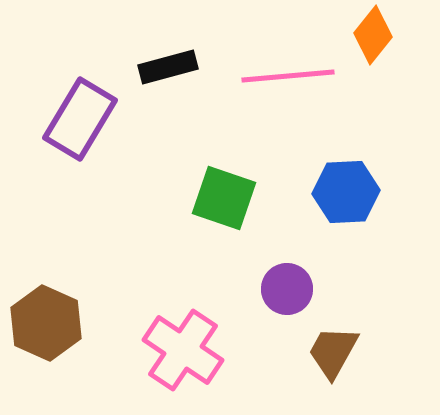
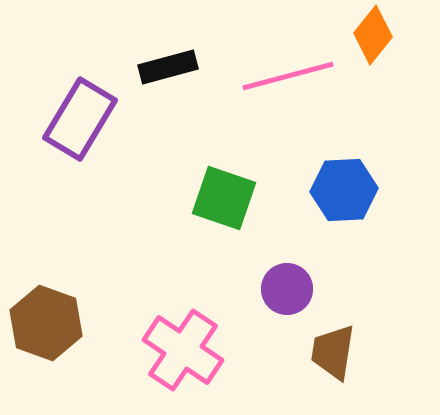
pink line: rotated 10 degrees counterclockwise
blue hexagon: moved 2 px left, 2 px up
brown hexagon: rotated 4 degrees counterclockwise
brown trapezoid: rotated 20 degrees counterclockwise
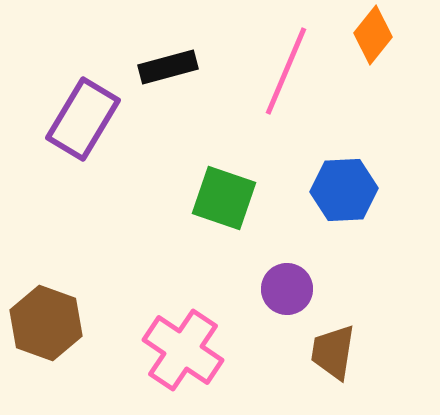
pink line: moved 2 px left, 5 px up; rotated 52 degrees counterclockwise
purple rectangle: moved 3 px right
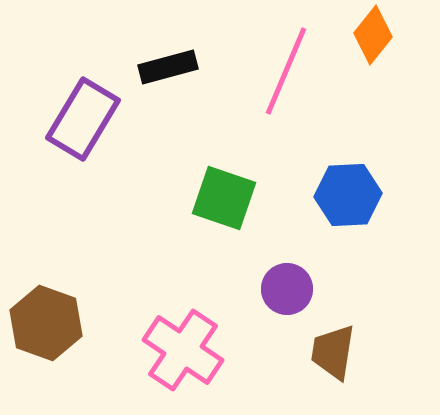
blue hexagon: moved 4 px right, 5 px down
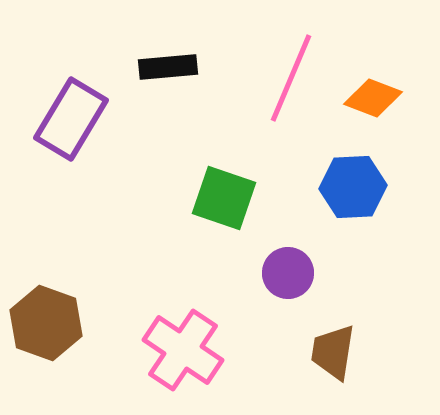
orange diamond: moved 63 px down; rotated 72 degrees clockwise
black rectangle: rotated 10 degrees clockwise
pink line: moved 5 px right, 7 px down
purple rectangle: moved 12 px left
blue hexagon: moved 5 px right, 8 px up
purple circle: moved 1 px right, 16 px up
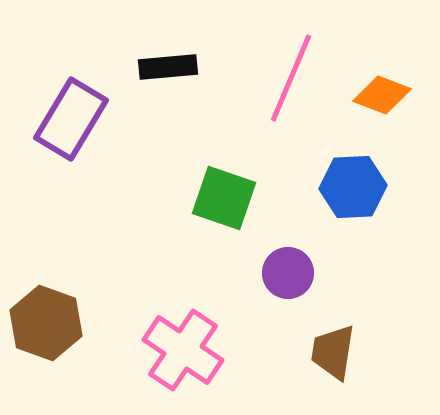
orange diamond: moved 9 px right, 3 px up
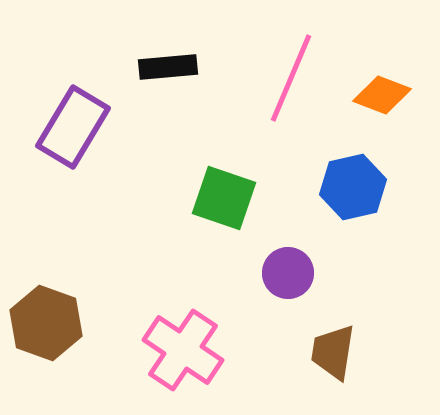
purple rectangle: moved 2 px right, 8 px down
blue hexagon: rotated 10 degrees counterclockwise
